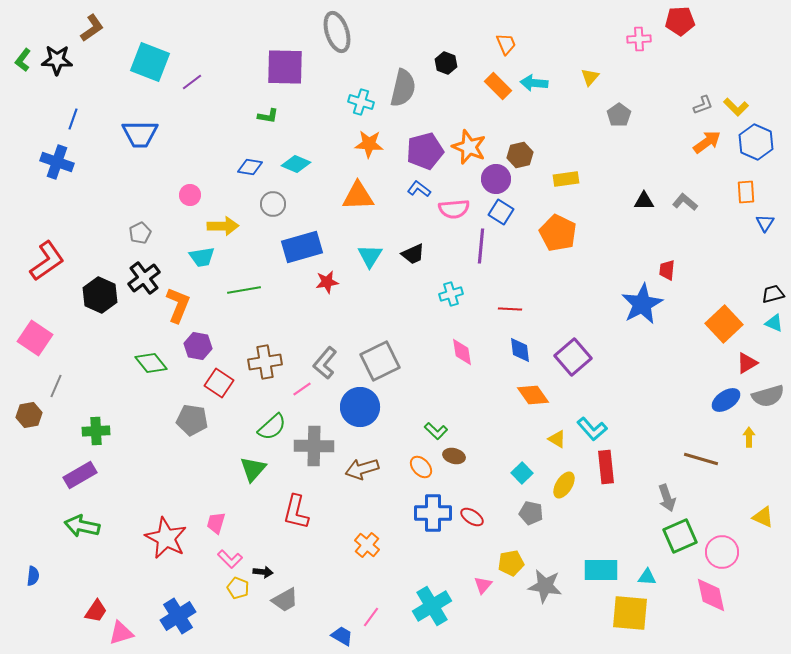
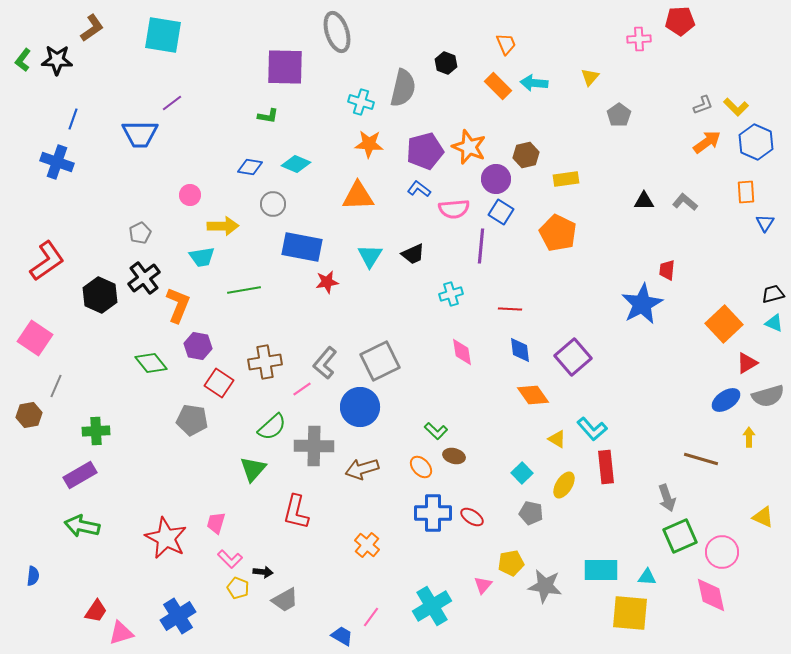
cyan square at (150, 62): moved 13 px right, 27 px up; rotated 12 degrees counterclockwise
purple line at (192, 82): moved 20 px left, 21 px down
brown hexagon at (520, 155): moved 6 px right
blue rectangle at (302, 247): rotated 27 degrees clockwise
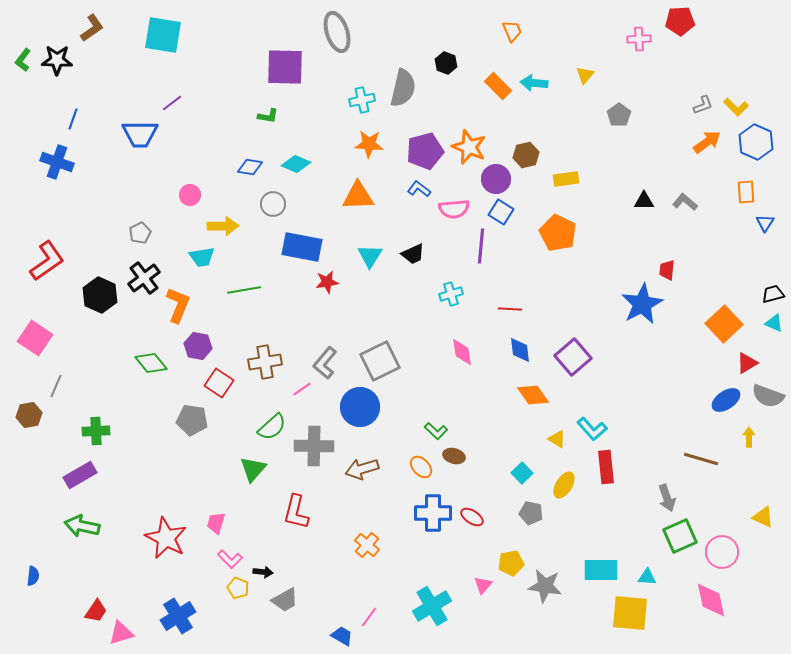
orange trapezoid at (506, 44): moved 6 px right, 13 px up
yellow triangle at (590, 77): moved 5 px left, 2 px up
cyan cross at (361, 102): moved 1 px right, 2 px up; rotated 30 degrees counterclockwise
gray semicircle at (768, 396): rotated 36 degrees clockwise
pink diamond at (711, 595): moved 5 px down
pink line at (371, 617): moved 2 px left
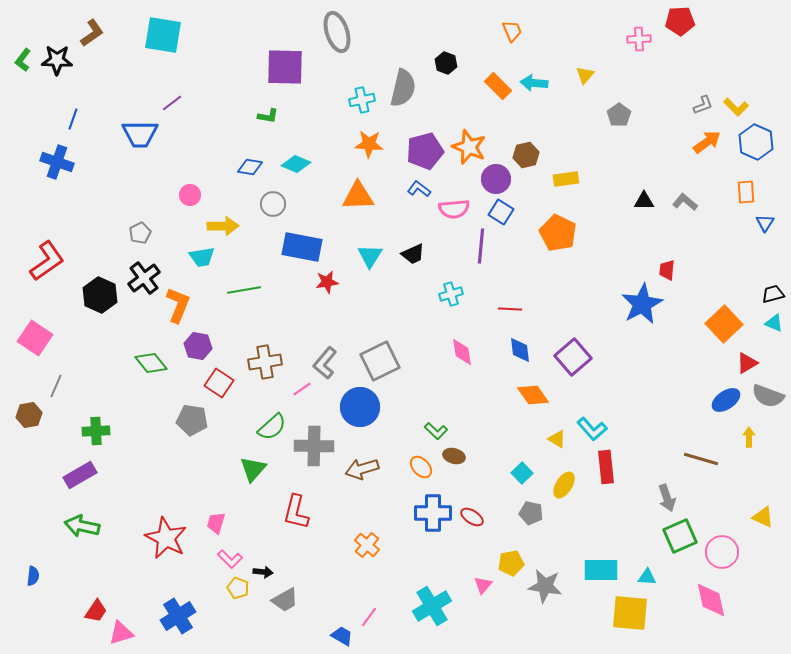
brown L-shape at (92, 28): moved 5 px down
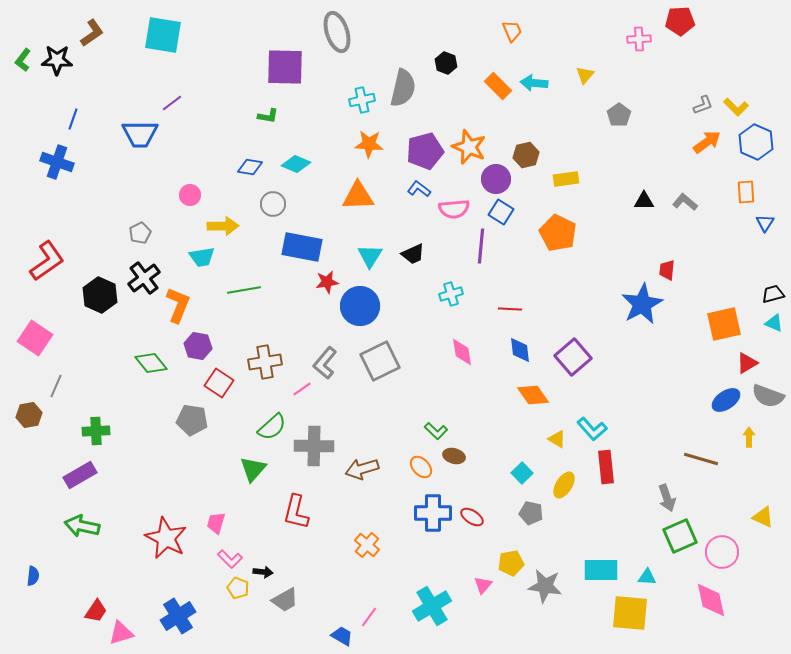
orange square at (724, 324): rotated 30 degrees clockwise
blue circle at (360, 407): moved 101 px up
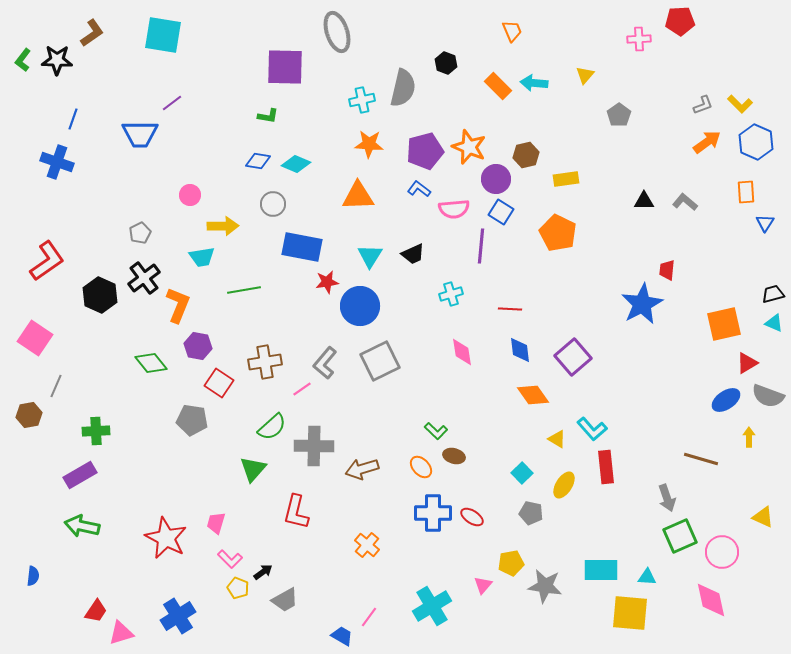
yellow L-shape at (736, 107): moved 4 px right, 3 px up
blue diamond at (250, 167): moved 8 px right, 6 px up
black arrow at (263, 572): rotated 42 degrees counterclockwise
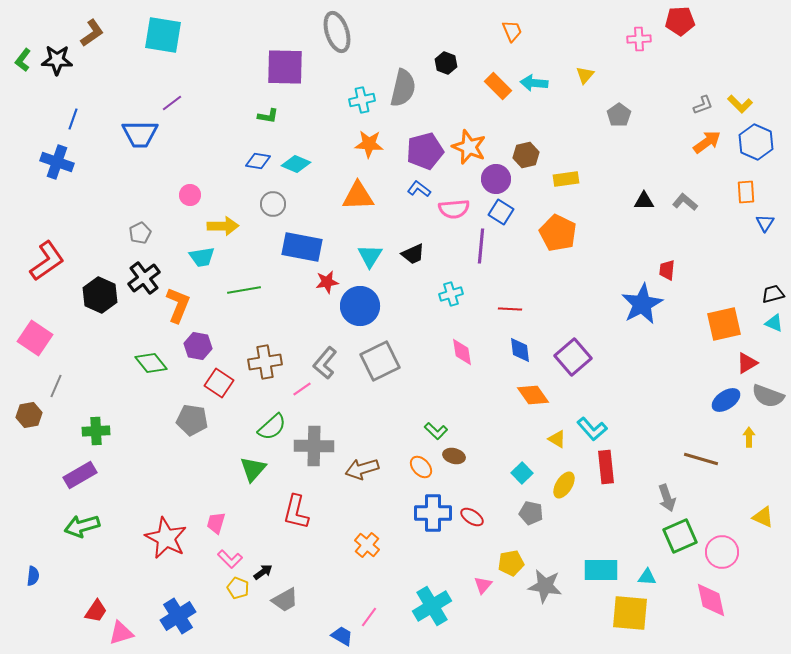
green arrow at (82, 526): rotated 28 degrees counterclockwise
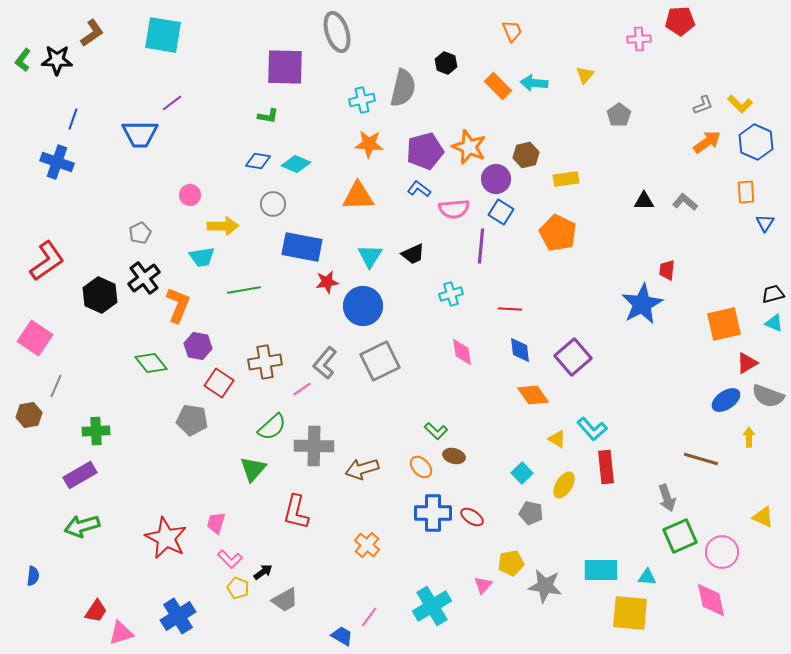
blue circle at (360, 306): moved 3 px right
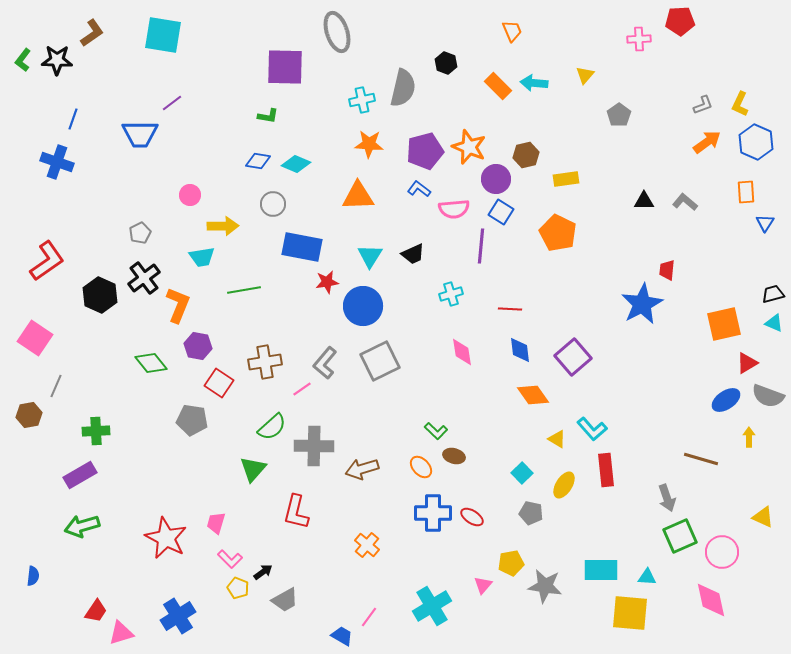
yellow L-shape at (740, 104): rotated 70 degrees clockwise
red rectangle at (606, 467): moved 3 px down
